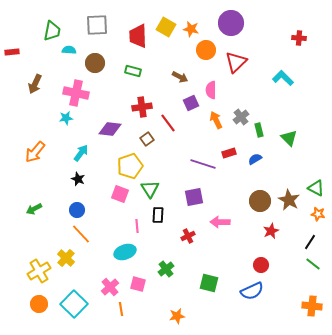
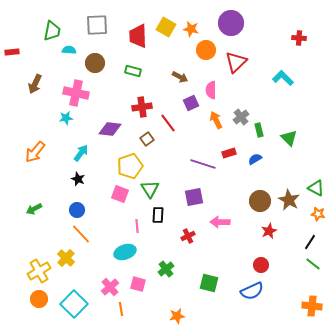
red star at (271, 231): moved 2 px left
orange circle at (39, 304): moved 5 px up
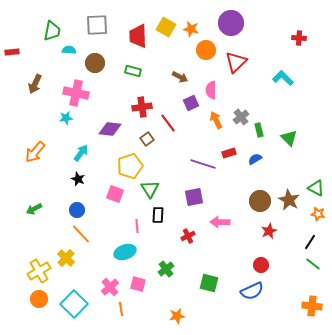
pink square at (120, 194): moved 5 px left
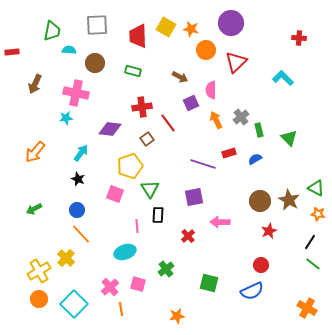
red cross at (188, 236): rotated 16 degrees counterclockwise
orange cross at (312, 306): moved 5 px left, 2 px down; rotated 24 degrees clockwise
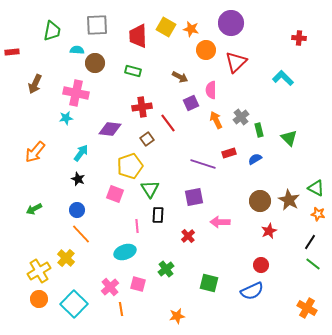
cyan semicircle at (69, 50): moved 8 px right
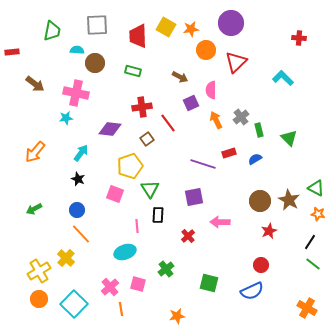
orange star at (191, 29): rotated 21 degrees counterclockwise
brown arrow at (35, 84): rotated 78 degrees counterclockwise
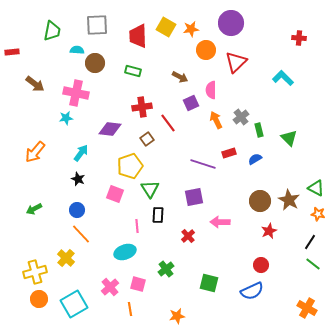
yellow cross at (39, 271): moved 4 px left, 1 px down; rotated 15 degrees clockwise
cyan square at (74, 304): rotated 16 degrees clockwise
orange line at (121, 309): moved 9 px right
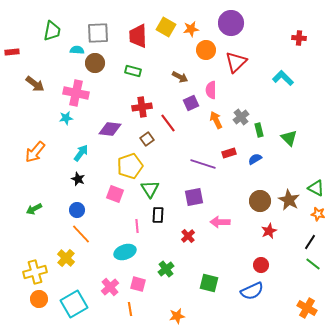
gray square at (97, 25): moved 1 px right, 8 px down
